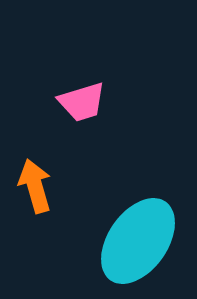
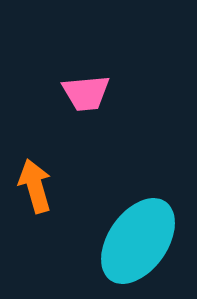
pink trapezoid: moved 4 px right, 9 px up; rotated 12 degrees clockwise
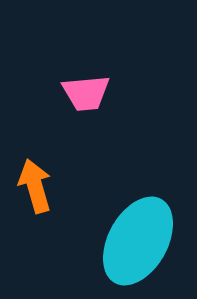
cyan ellipse: rotated 6 degrees counterclockwise
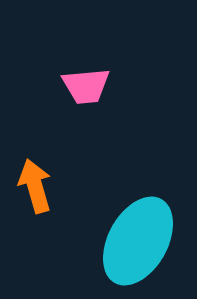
pink trapezoid: moved 7 px up
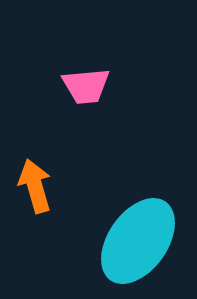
cyan ellipse: rotated 6 degrees clockwise
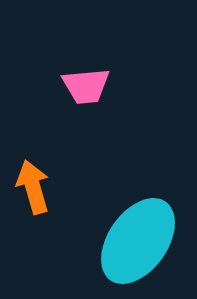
orange arrow: moved 2 px left, 1 px down
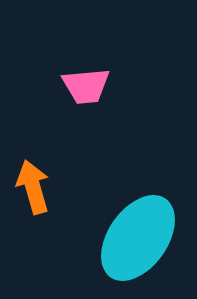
cyan ellipse: moved 3 px up
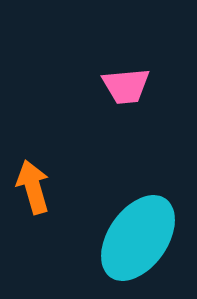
pink trapezoid: moved 40 px right
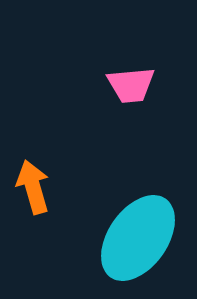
pink trapezoid: moved 5 px right, 1 px up
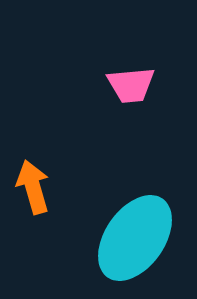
cyan ellipse: moved 3 px left
